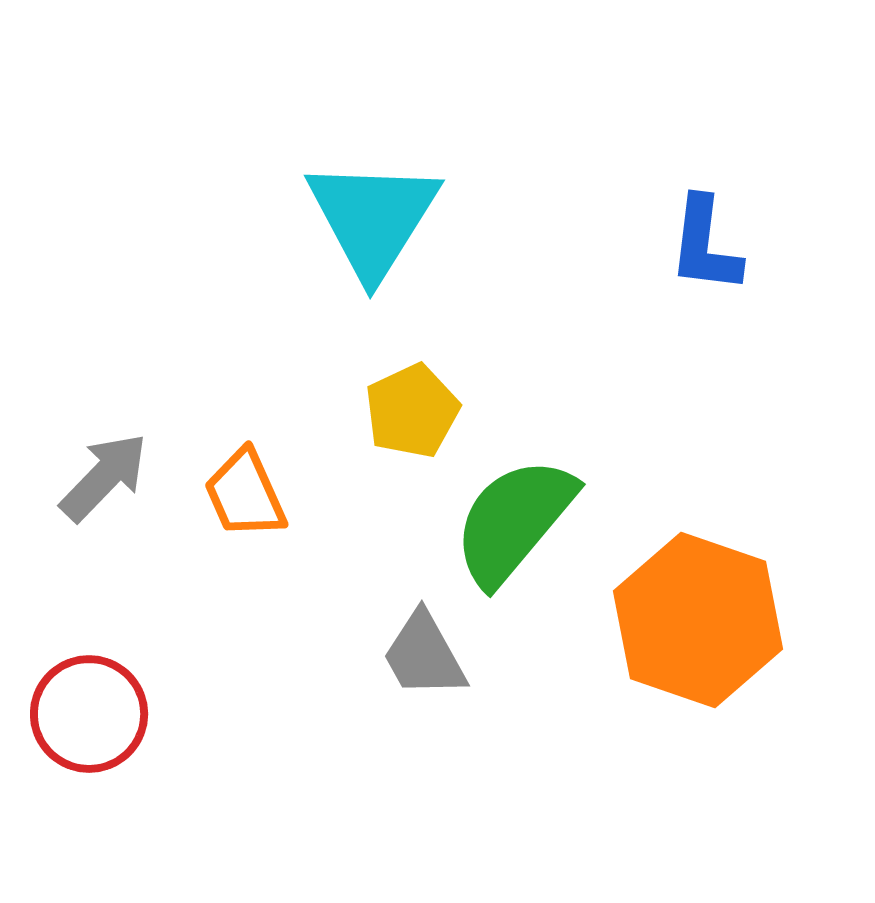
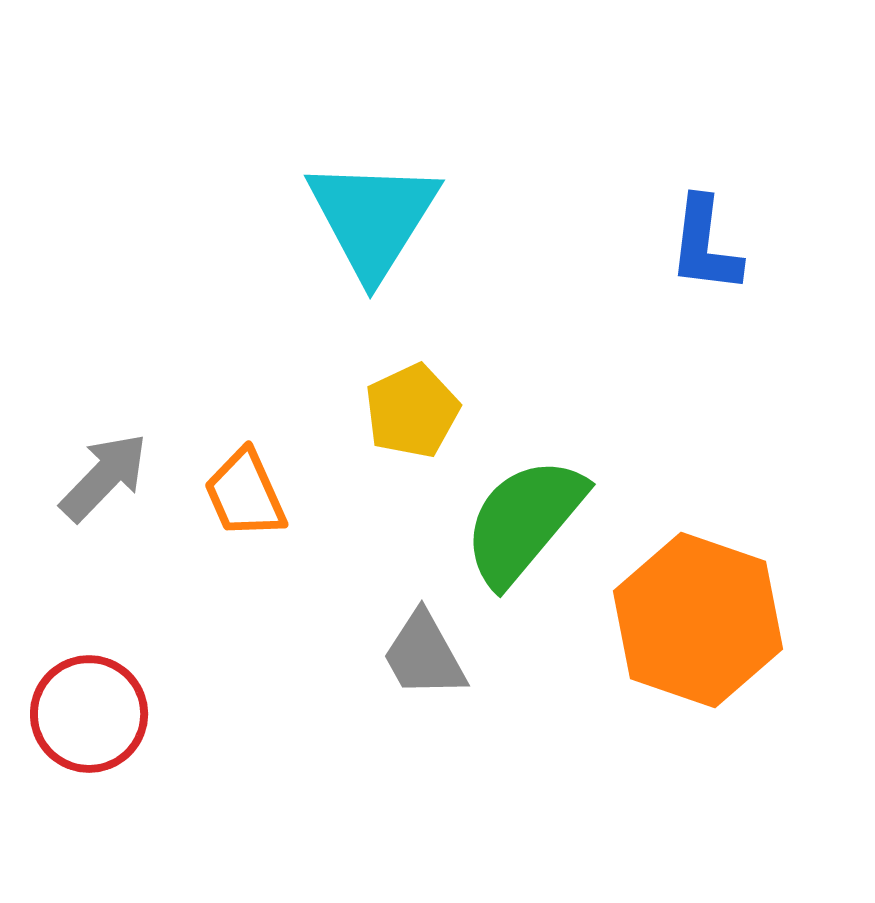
green semicircle: moved 10 px right
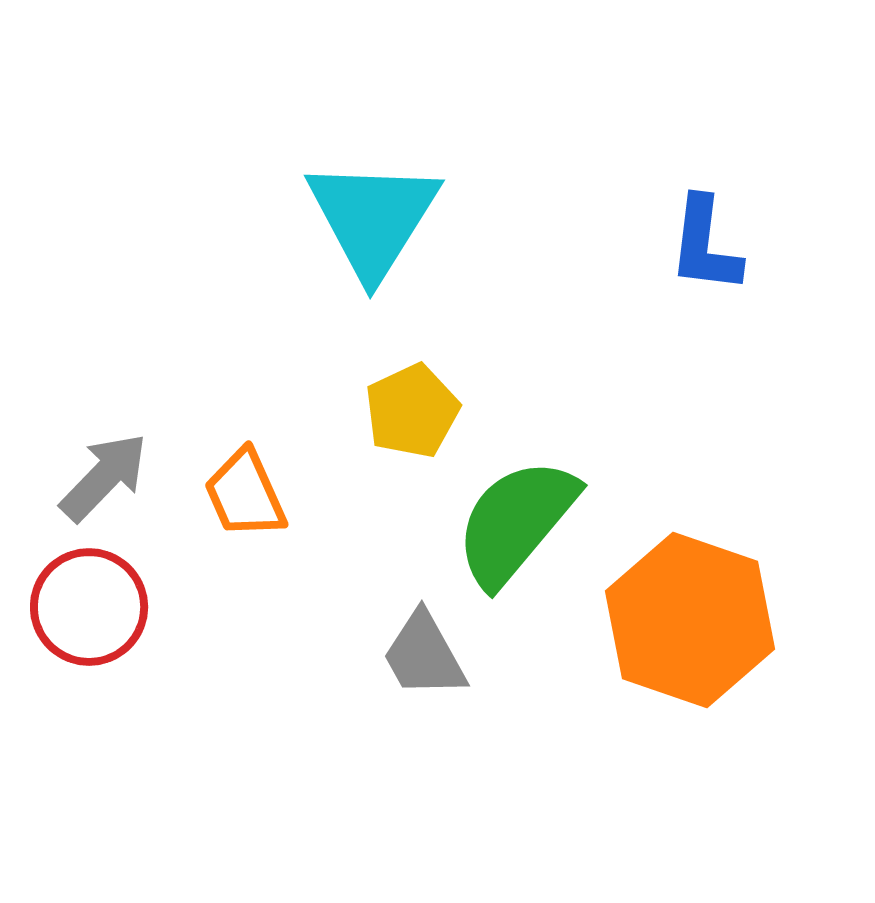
green semicircle: moved 8 px left, 1 px down
orange hexagon: moved 8 px left
red circle: moved 107 px up
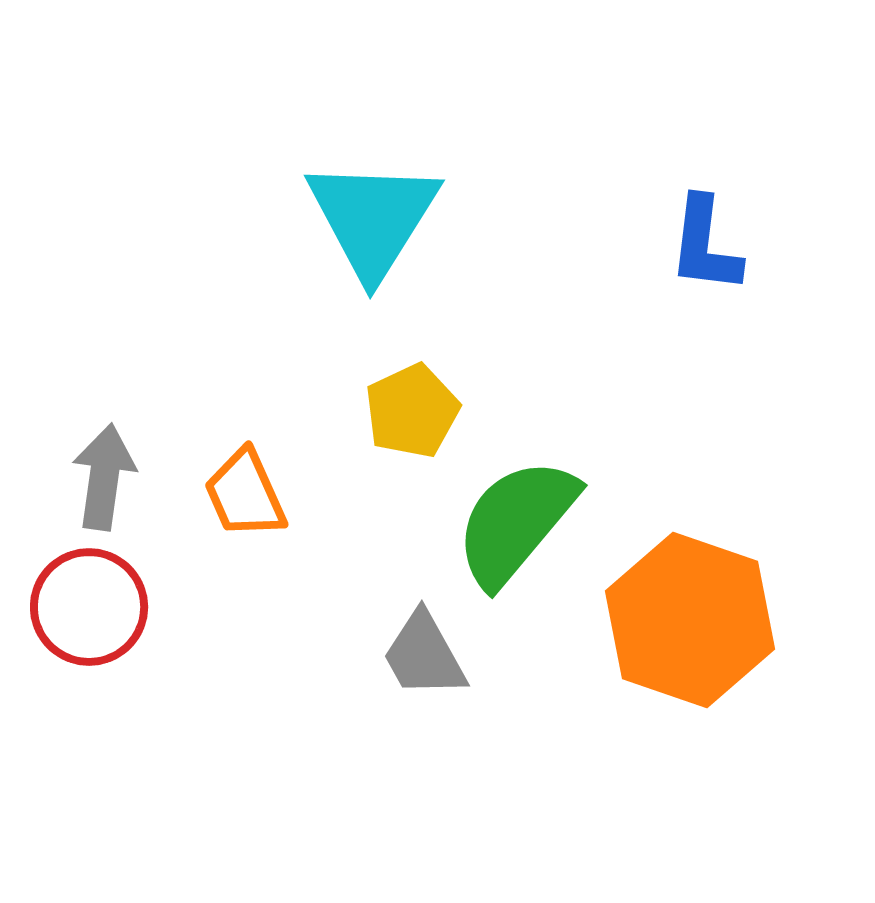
gray arrow: rotated 36 degrees counterclockwise
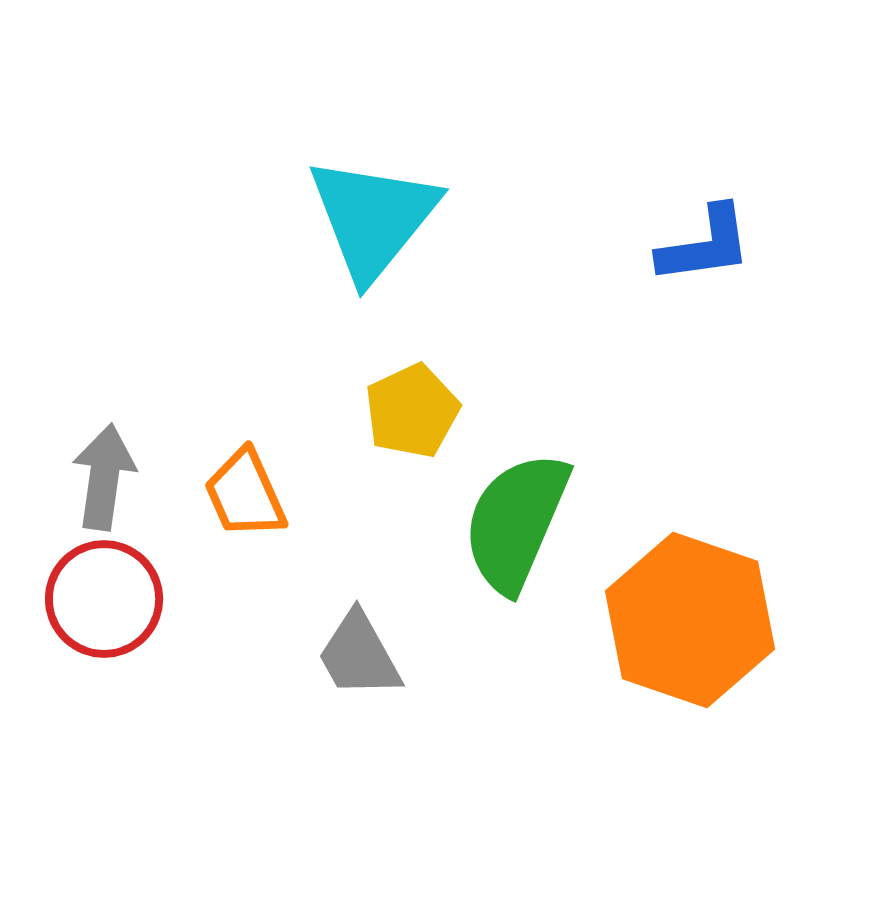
cyan triangle: rotated 7 degrees clockwise
blue L-shape: rotated 105 degrees counterclockwise
green semicircle: rotated 17 degrees counterclockwise
red circle: moved 15 px right, 8 px up
gray trapezoid: moved 65 px left
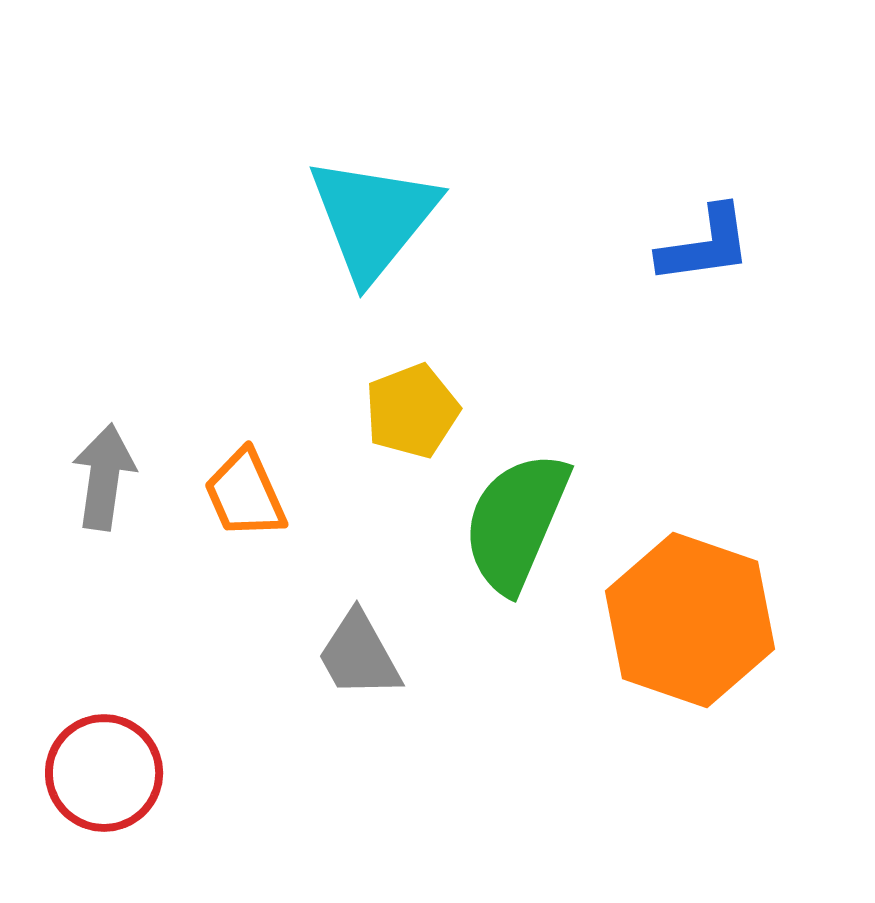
yellow pentagon: rotated 4 degrees clockwise
red circle: moved 174 px down
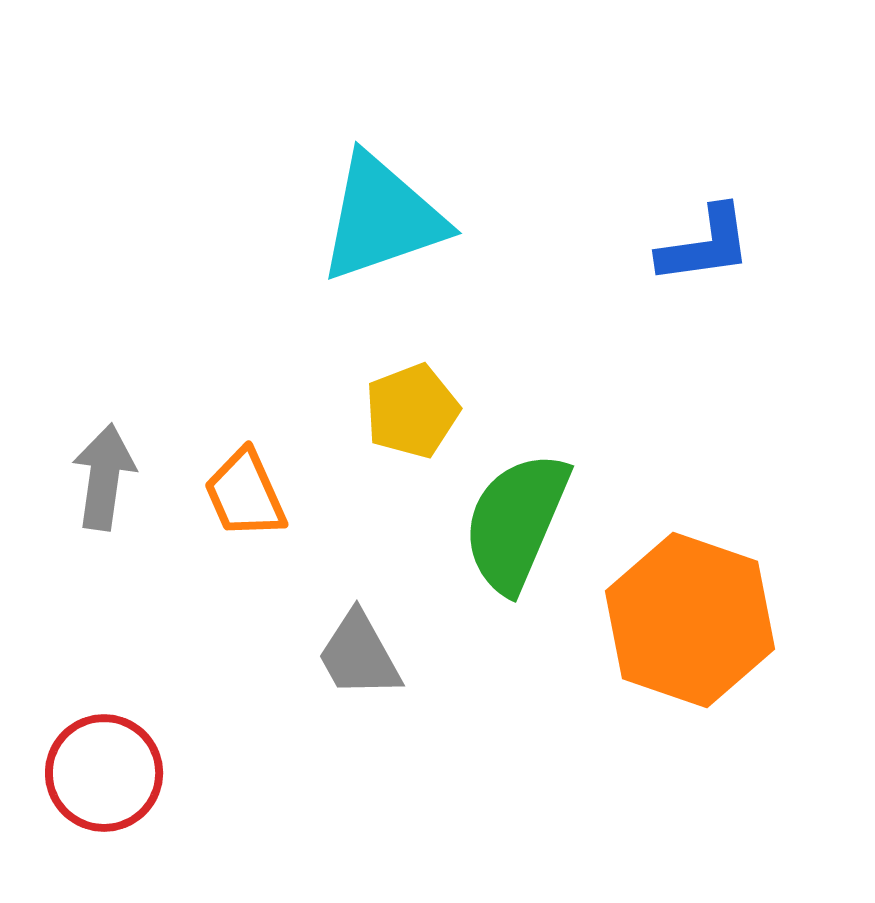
cyan triangle: moved 9 px right; rotated 32 degrees clockwise
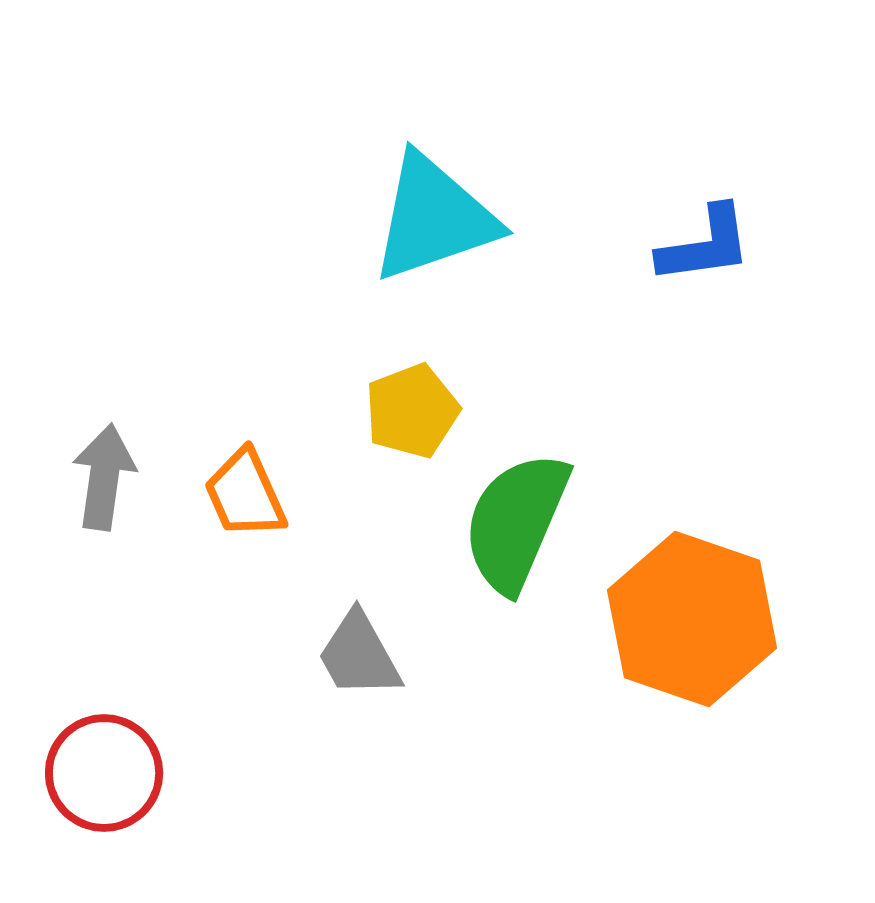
cyan triangle: moved 52 px right
orange hexagon: moved 2 px right, 1 px up
